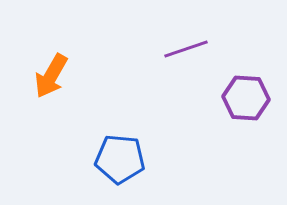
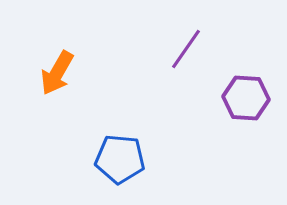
purple line: rotated 36 degrees counterclockwise
orange arrow: moved 6 px right, 3 px up
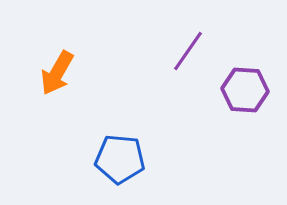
purple line: moved 2 px right, 2 px down
purple hexagon: moved 1 px left, 8 px up
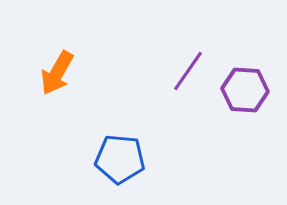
purple line: moved 20 px down
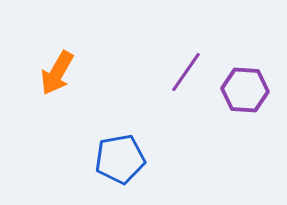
purple line: moved 2 px left, 1 px down
blue pentagon: rotated 15 degrees counterclockwise
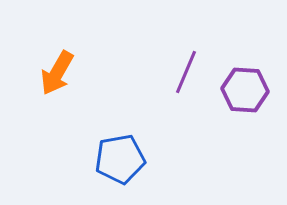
purple line: rotated 12 degrees counterclockwise
